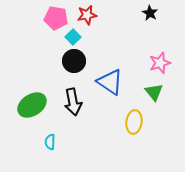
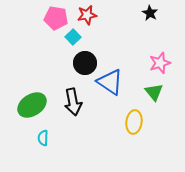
black circle: moved 11 px right, 2 px down
cyan semicircle: moved 7 px left, 4 px up
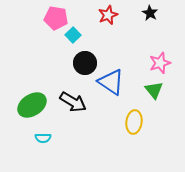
red star: moved 21 px right; rotated 12 degrees counterclockwise
cyan square: moved 2 px up
blue triangle: moved 1 px right
green triangle: moved 2 px up
black arrow: rotated 48 degrees counterclockwise
cyan semicircle: rotated 91 degrees counterclockwise
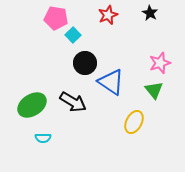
yellow ellipse: rotated 20 degrees clockwise
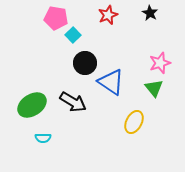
green triangle: moved 2 px up
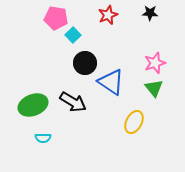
black star: rotated 28 degrees counterclockwise
pink star: moved 5 px left
green ellipse: moved 1 px right; rotated 12 degrees clockwise
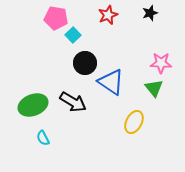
black star: rotated 21 degrees counterclockwise
pink star: moved 6 px right; rotated 20 degrees clockwise
cyan semicircle: rotated 63 degrees clockwise
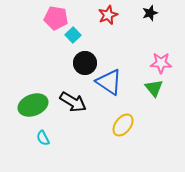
blue triangle: moved 2 px left
yellow ellipse: moved 11 px left, 3 px down; rotated 10 degrees clockwise
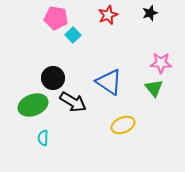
black circle: moved 32 px left, 15 px down
yellow ellipse: rotated 30 degrees clockwise
cyan semicircle: rotated 28 degrees clockwise
